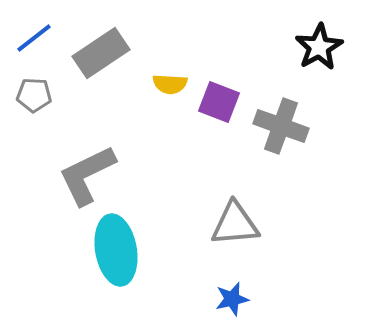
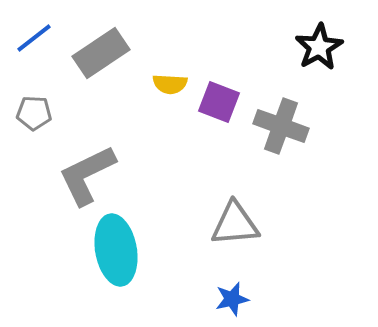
gray pentagon: moved 18 px down
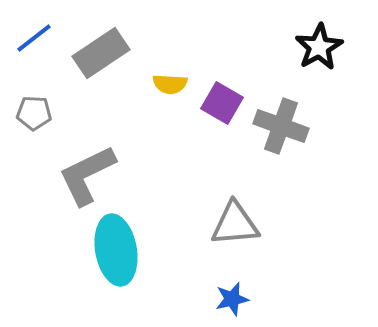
purple square: moved 3 px right, 1 px down; rotated 9 degrees clockwise
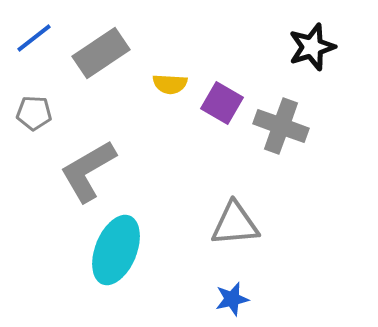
black star: moved 7 px left; rotated 12 degrees clockwise
gray L-shape: moved 1 px right, 4 px up; rotated 4 degrees counterclockwise
cyan ellipse: rotated 32 degrees clockwise
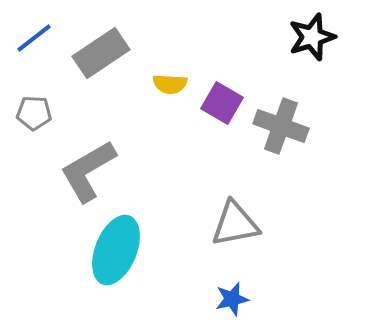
black star: moved 10 px up
gray triangle: rotated 6 degrees counterclockwise
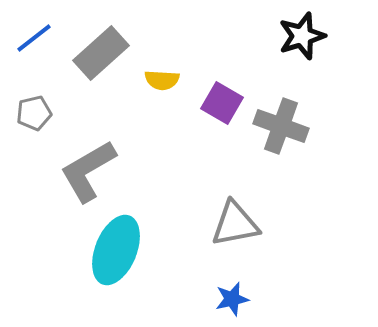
black star: moved 10 px left, 1 px up
gray rectangle: rotated 8 degrees counterclockwise
yellow semicircle: moved 8 px left, 4 px up
gray pentagon: rotated 16 degrees counterclockwise
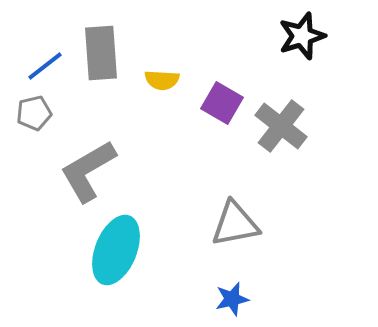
blue line: moved 11 px right, 28 px down
gray rectangle: rotated 52 degrees counterclockwise
gray cross: rotated 18 degrees clockwise
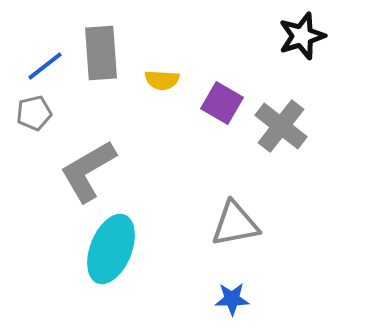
cyan ellipse: moved 5 px left, 1 px up
blue star: rotated 12 degrees clockwise
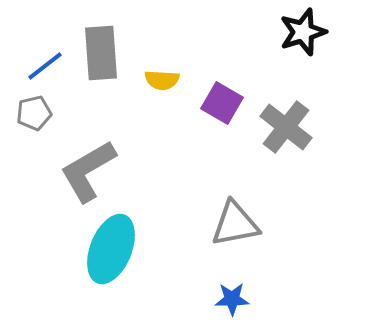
black star: moved 1 px right, 4 px up
gray cross: moved 5 px right, 1 px down
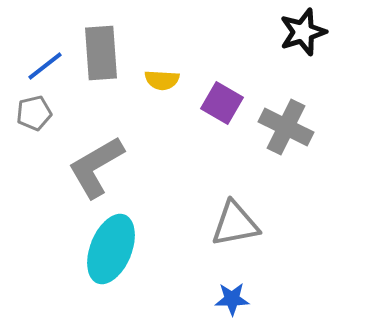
gray cross: rotated 12 degrees counterclockwise
gray L-shape: moved 8 px right, 4 px up
